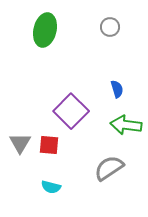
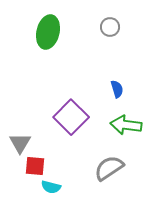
green ellipse: moved 3 px right, 2 px down
purple square: moved 6 px down
red square: moved 14 px left, 21 px down
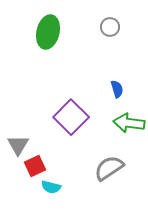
green arrow: moved 3 px right, 2 px up
gray triangle: moved 2 px left, 2 px down
red square: rotated 30 degrees counterclockwise
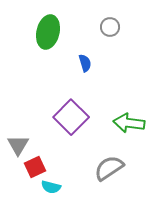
blue semicircle: moved 32 px left, 26 px up
red square: moved 1 px down
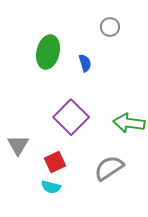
green ellipse: moved 20 px down
red square: moved 20 px right, 5 px up
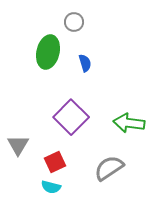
gray circle: moved 36 px left, 5 px up
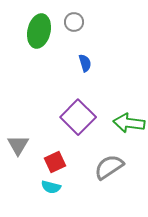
green ellipse: moved 9 px left, 21 px up
purple square: moved 7 px right
gray semicircle: moved 1 px up
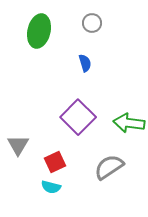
gray circle: moved 18 px right, 1 px down
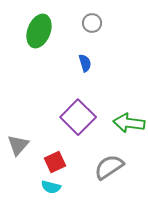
green ellipse: rotated 8 degrees clockwise
gray triangle: rotated 10 degrees clockwise
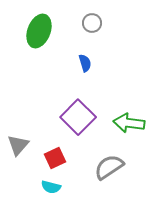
red square: moved 4 px up
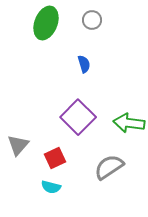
gray circle: moved 3 px up
green ellipse: moved 7 px right, 8 px up
blue semicircle: moved 1 px left, 1 px down
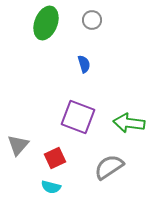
purple square: rotated 24 degrees counterclockwise
